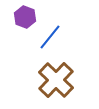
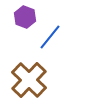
brown cross: moved 27 px left
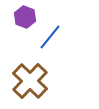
brown cross: moved 1 px right, 1 px down
